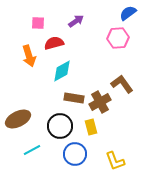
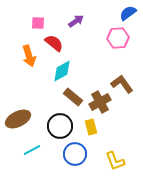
red semicircle: rotated 54 degrees clockwise
brown rectangle: moved 1 px left, 1 px up; rotated 30 degrees clockwise
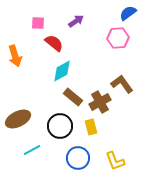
orange arrow: moved 14 px left
blue circle: moved 3 px right, 4 px down
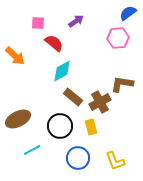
orange arrow: rotated 30 degrees counterclockwise
brown L-shape: rotated 45 degrees counterclockwise
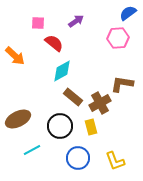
brown cross: moved 1 px down
